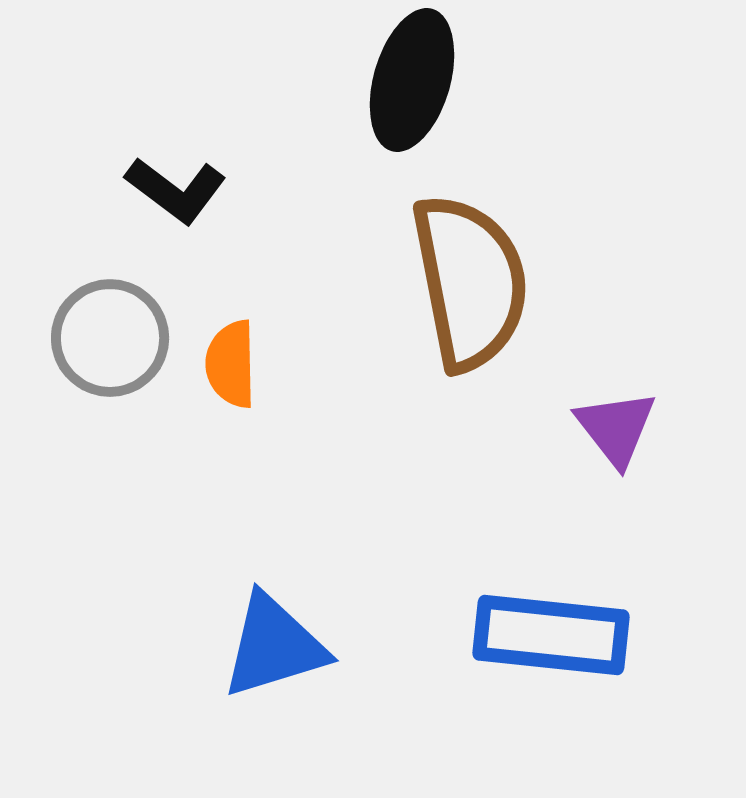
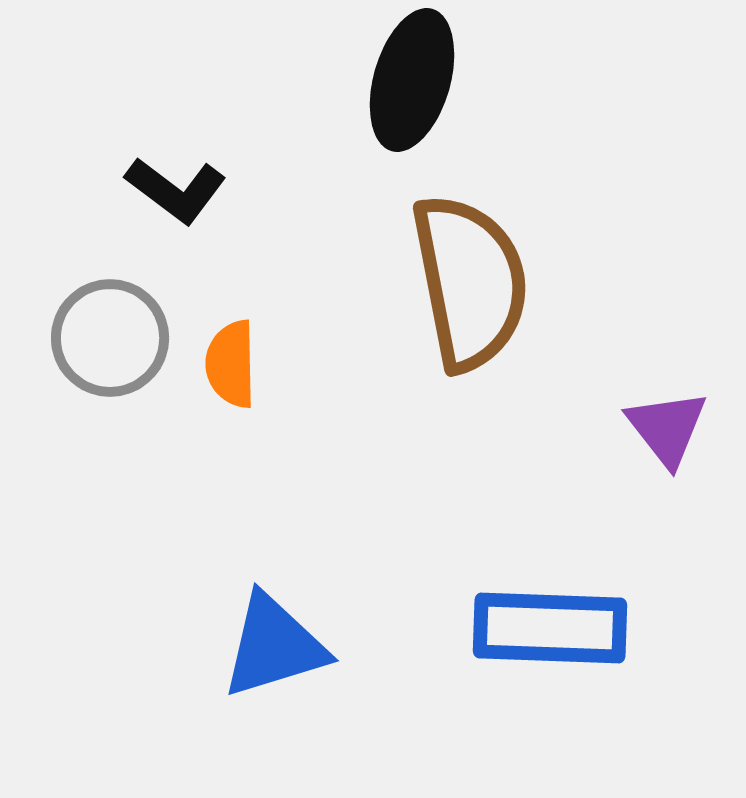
purple triangle: moved 51 px right
blue rectangle: moved 1 px left, 7 px up; rotated 4 degrees counterclockwise
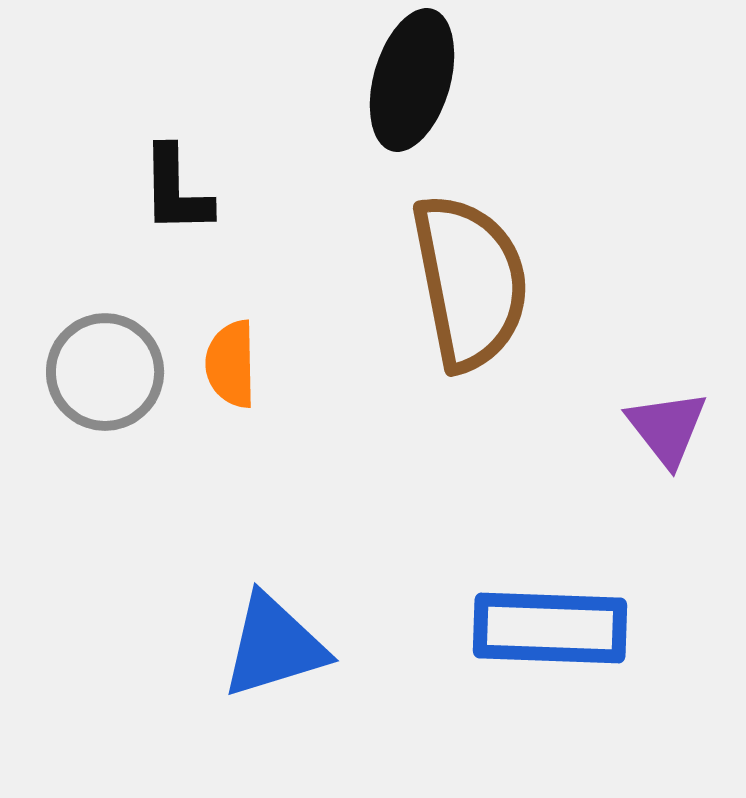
black L-shape: rotated 52 degrees clockwise
gray circle: moved 5 px left, 34 px down
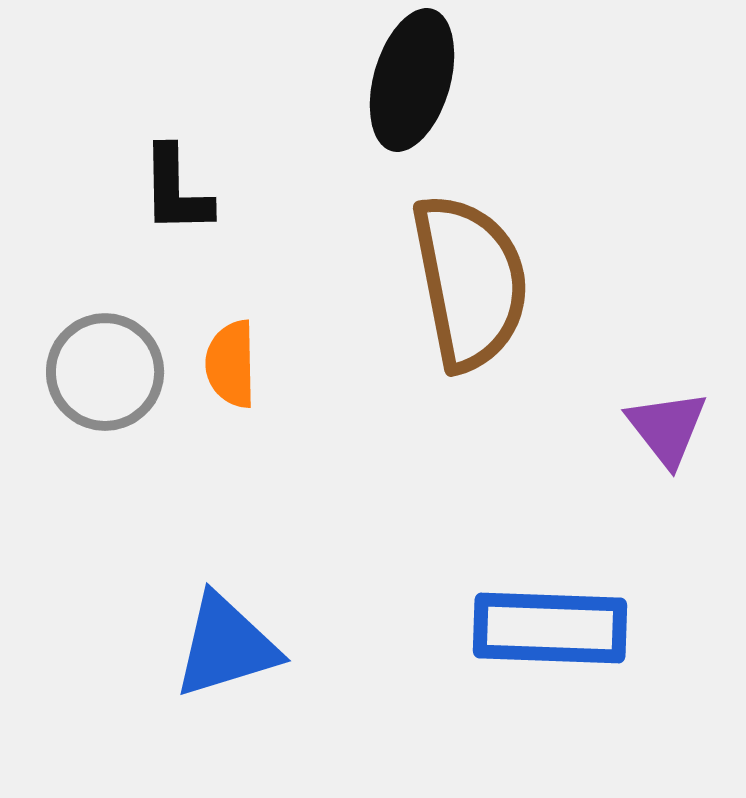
blue triangle: moved 48 px left
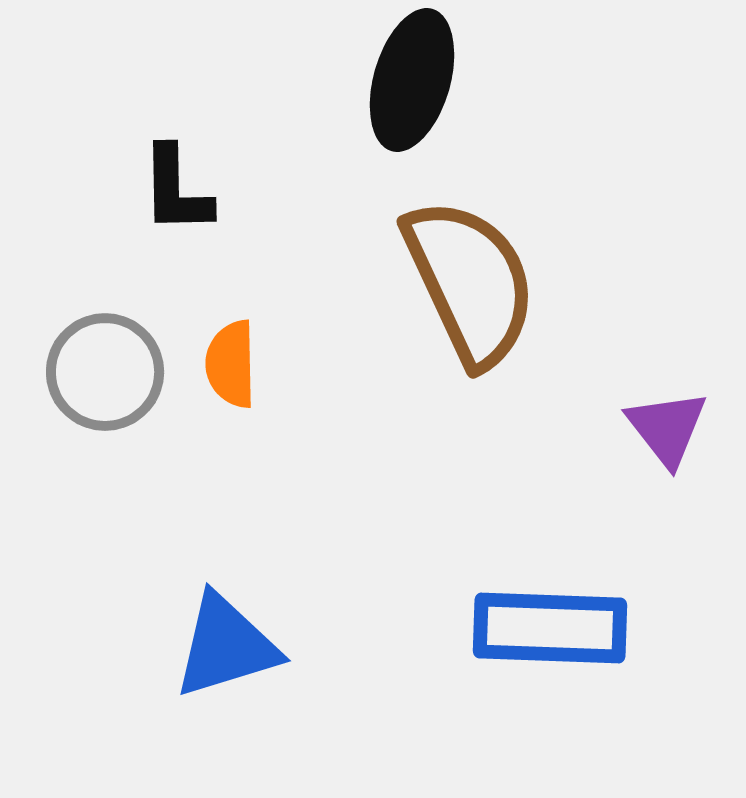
brown semicircle: rotated 14 degrees counterclockwise
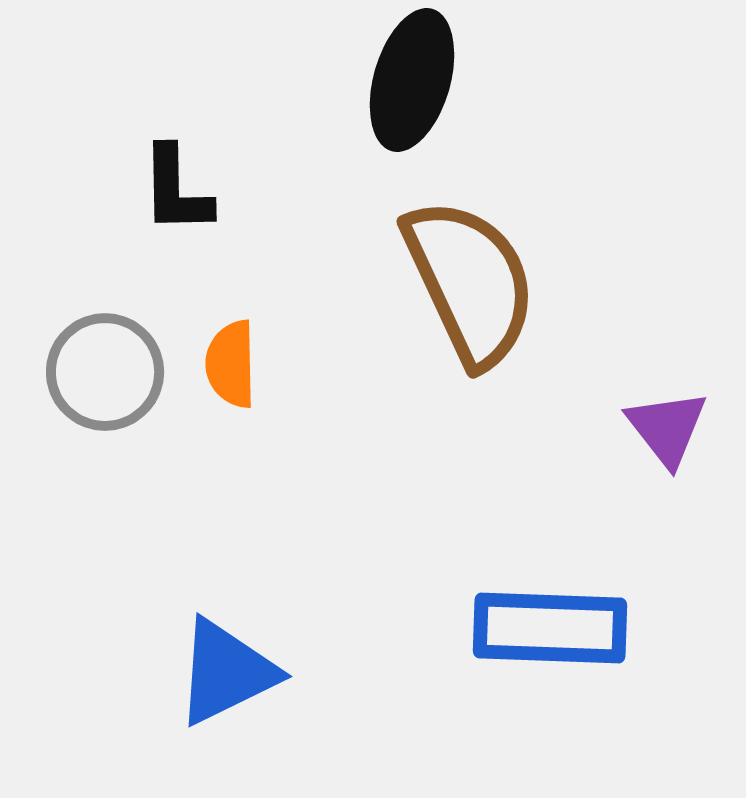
blue triangle: moved 26 px down; rotated 9 degrees counterclockwise
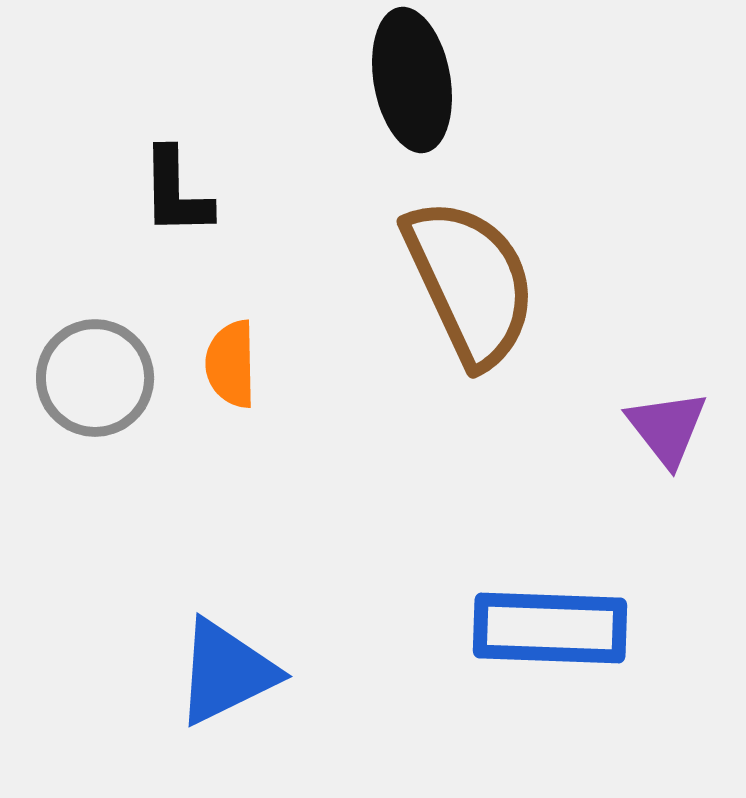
black ellipse: rotated 26 degrees counterclockwise
black L-shape: moved 2 px down
gray circle: moved 10 px left, 6 px down
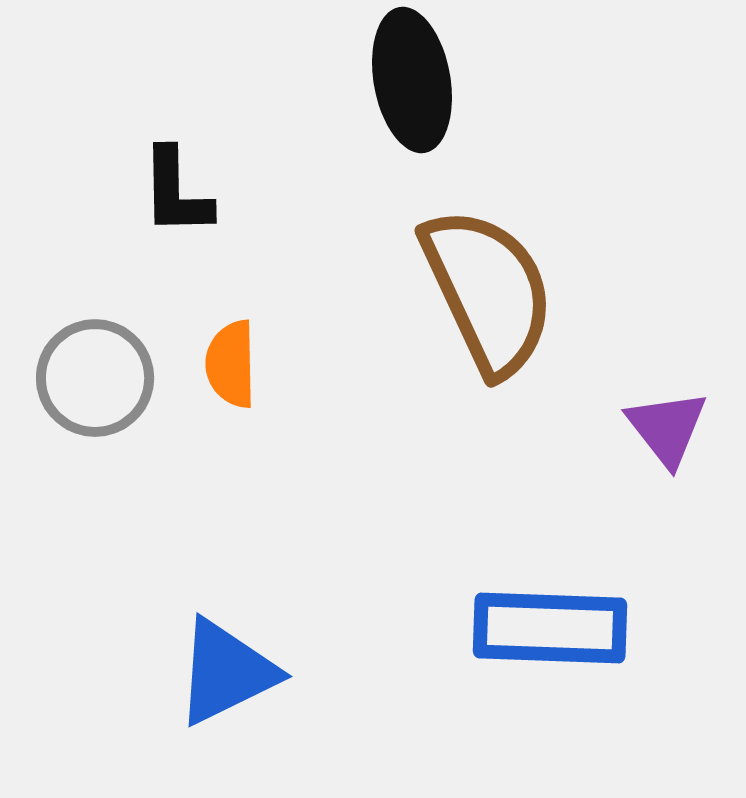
brown semicircle: moved 18 px right, 9 px down
